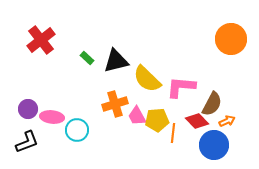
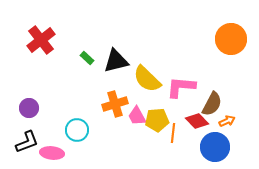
purple circle: moved 1 px right, 1 px up
pink ellipse: moved 36 px down
blue circle: moved 1 px right, 2 px down
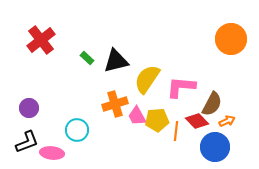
yellow semicircle: rotated 80 degrees clockwise
orange line: moved 3 px right, 2 px up
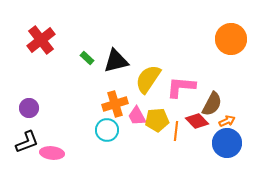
yellow semicircle: moved 1 px right
cyan circle: moved 30 px right
blue circle: moved 12 px right, 4 px up
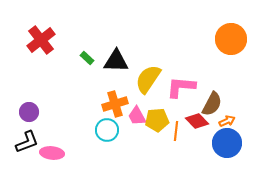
black triangle: rotated 16 degrees clockwise
purple circle: moved 4 px down
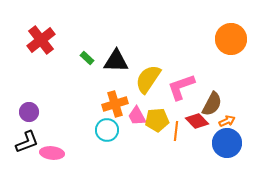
pink L-shape: rotated 24 degrees counterclockwise
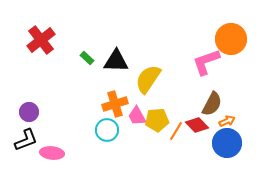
pink L-shape: moved 25 px right, 25 px up
red diamond: moved 4 px down
orange line: rotated 24 degrees clockwise
black L-shape: moved 1 px left, 2 px up
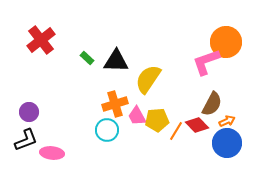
orange circle: moved 5 px left, 3 px down
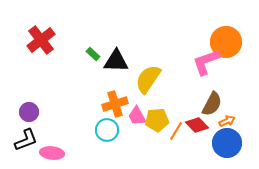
green rectangle: moved 6 px right, 4 px up
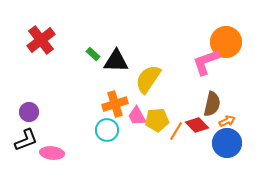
brown semicircle: rotated 15 degrees counterclockwise
